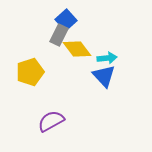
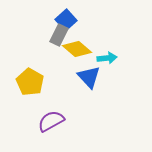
yellow diamond: rotated 12 degrees counterclockwise
yellow pentagon: moved 10 px down; rotated 24 degrees counterclockwise
blue triangle: moved 15 px left, 1 px down
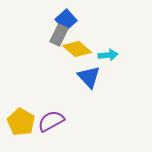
cyan arrow: moved 1 px right, 3 px up
yellow pentagon: moved 9 px left, 40 px down
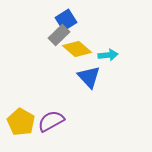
blue square: rotated 10 degrees clockwise
gray rectangle: rotated 20 degrees clockwise
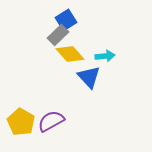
gray rectangle: moved 1 px left
yellow diamond: moved 7 px left, 5 px down; rotated 8 degrees clockwise
cyan arrow: moved 3 px left, 1 px down
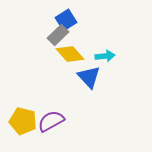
yellow pentagon: moved 2 px right, 1 px up; rotated 16 degrees counterclockwise
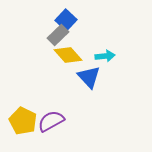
blue square: rotated 15 degrees counterclockwise
yellow diamond: moved 2 px left, 1 px down
yellow pentagon: rotated 12 degrees clockwise
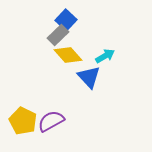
cyan arrow: rotated 24 degrees counterclockwise
